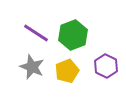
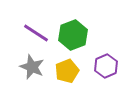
purple hexagon: rotated 10 degrees clockwise
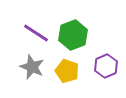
yellow pentagon: rotated 30 degrees counterclockwise
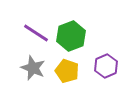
green hexagon: moved 2 px left, 1 px down
gray star: moved 1 px right, 1 px down
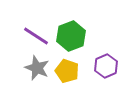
purple line: moved 3 px down
gray star: moved 4 px right
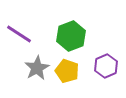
purple line: moved 17 px left, 2 px up
gray star: rotated 20 degrees clockwise
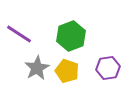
purple hexagon: moved 2 px right, 2 px down; rotated 15 degrees clockwise
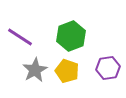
purple line: moved 1 px right, 3 px down
gray star: moved 2 px left, 2 px down
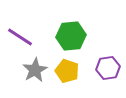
green hexagon: rotated 16 degrees clockwise
